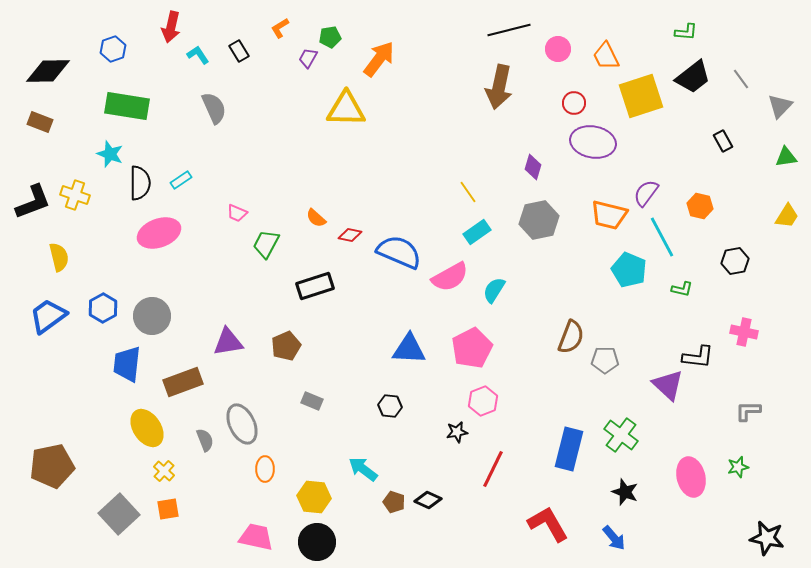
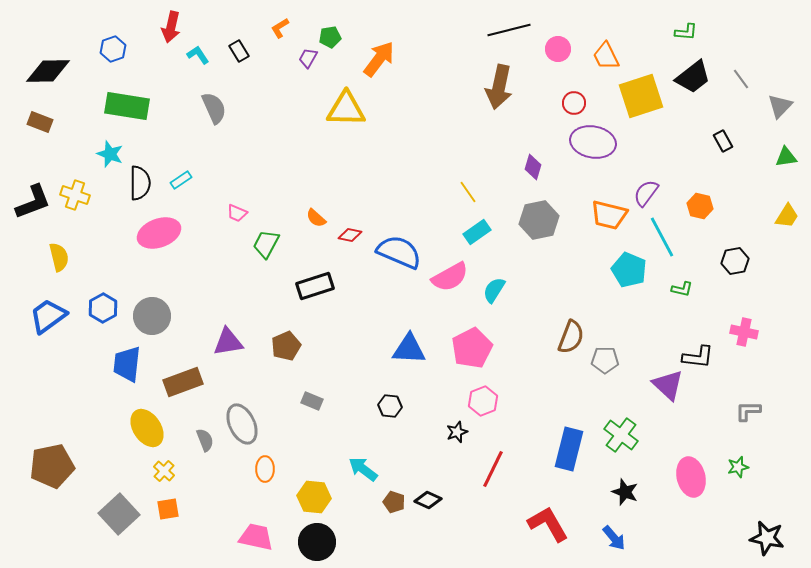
black star at (457, 432): rotated 10 degrees counterclockwise
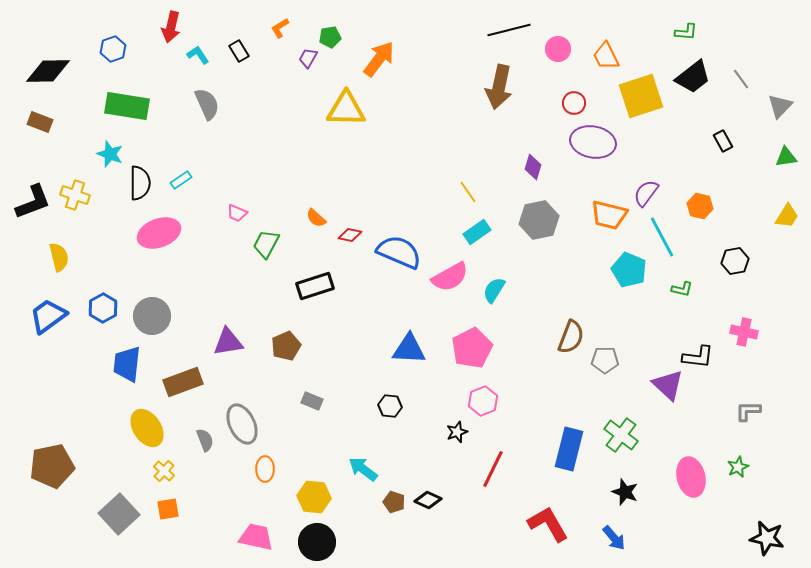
gray semicircle at (214, 108): moved 7 px left, 4 px up
green star at (738, 467): rotated 10 degrees counterclockwise
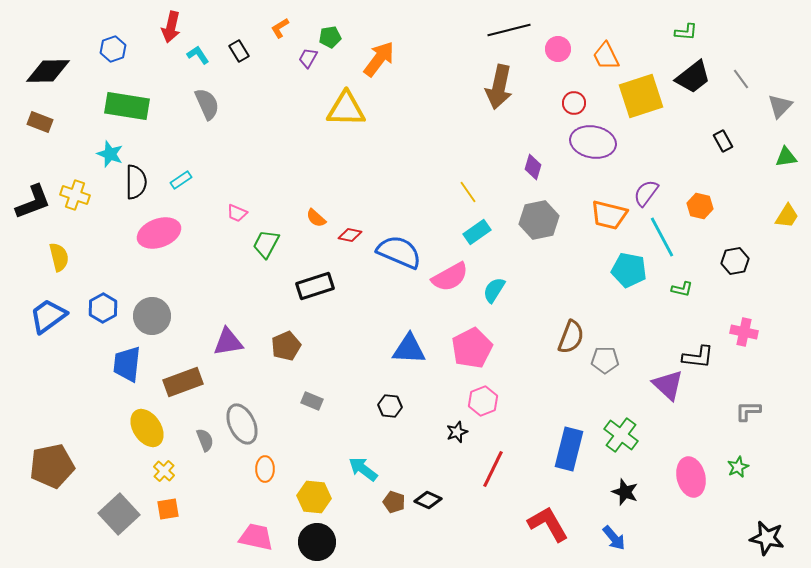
black semicircle at (140, 183): moved 4 px left, 1 px up
cyan pentagon at (629, 270): rotated 12 degrees counterclockwise
